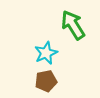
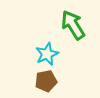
cyan star: moved 1 px right, 1 px down
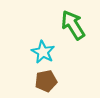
cyan star: moved 4 px left, 2 px up; rotated 20 degrees counterclockwise
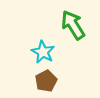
brown pentagon: rotated 15 degrees counterclockwise
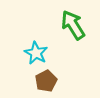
cyan star: moved 7 px left, 1 px down
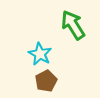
cyan star: moved 4 px right, 1 px down
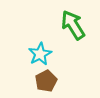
cyan star: rotated 15 degrees clockwise
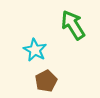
cyan star: moved 5 px left, 4 px up; rotated 15 degrees counterclockwise
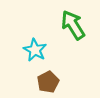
brown pentagon: moved 2 px right, 1 px down
